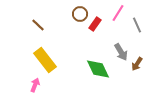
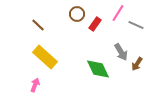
brown circle: moved 3 px left
gray line: moved 1 px left; rotated 42 degrees counterclockwise
yellow rectangle: moved 3 px up; rotated 10 degrees counterclockwise
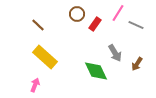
gray arrow: moved 6 px left, 1 px down
green diamond: moved 2 px left, 2 px down
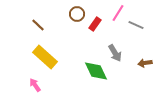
brown arrow: moved 8 px right, 1 px up; rotated 48 degrees clockwise
pink arrow: rotated 56 degrees counterclockwise
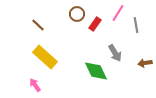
gray line: rotated 56 degrees clockwise
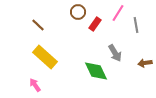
brown circle: moved 1 px right, 2 px up
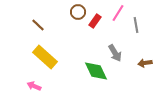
red rectangle: moved 3 px up
pink arrow: moved 1 px left, 1 px down; rotated 32 degrees counterclockwise
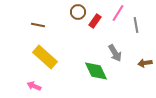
brown line: rotated 32 degrees counterclockwise
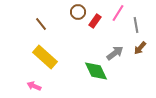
brown line: moved 3 px right, 1 px up; rotated 40 degrees clockwise
gray arrow: rotated 96 degrees counterclockwise
brown arrow: moved 5 px left, 15 px up; rotated 40 degrees counterclockwise
